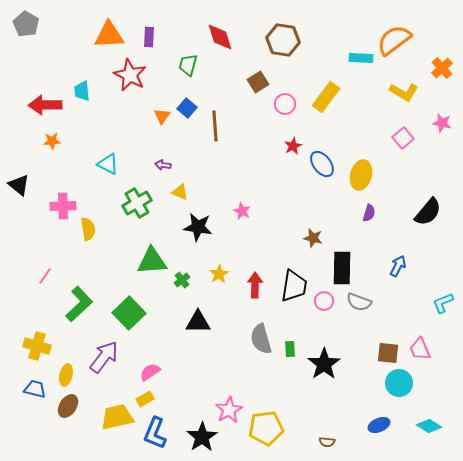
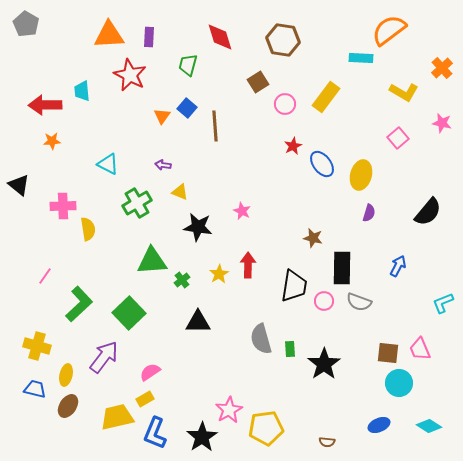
orange semicircle at (394, 40): moved 5 px left, 10 px up
pink square at (403, 138): moved 5 px left
red arrow at (255, 285): moved 7 px left, 20 px up
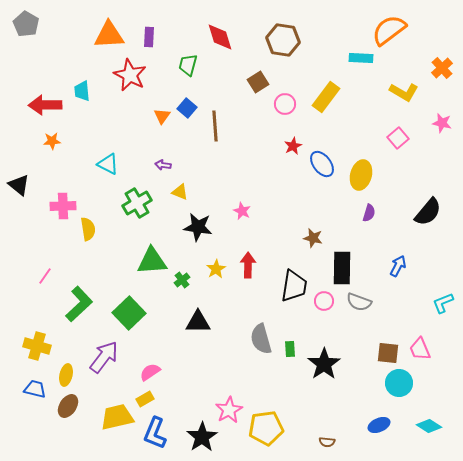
yellow star at (219, 274): moved 3 px left, 5 px up
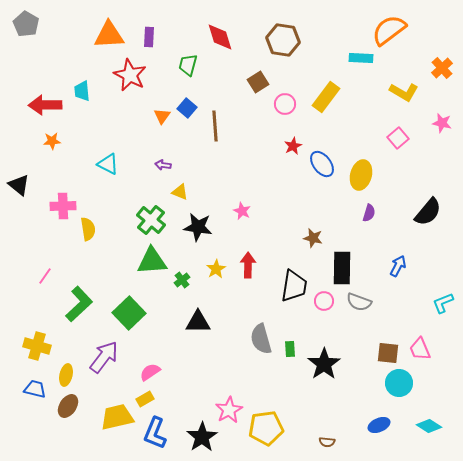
green cross at (137, 203): moved 14 px right, 17 px down; rotated 20 degrees counterclockwise
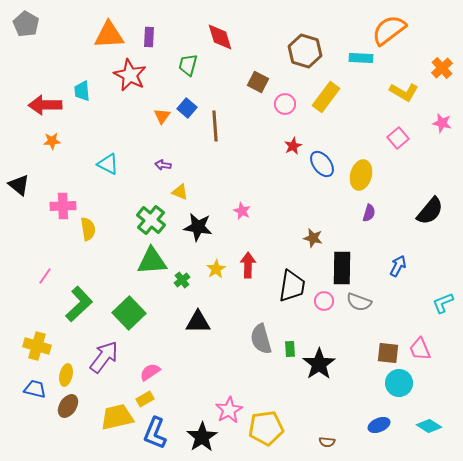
brown hexagon at (283, 40): moved 22 px right, 11 px down; rotated 8 degrees clockwise
brown square at (258, 82): rotated 30 degrees counterclockwise
black semicircle at (428, 212): moved 2 px right, 1 px up
black trapezoid at (294, 286): moved 2 px left
black star at (324, 364): moved 5 px left
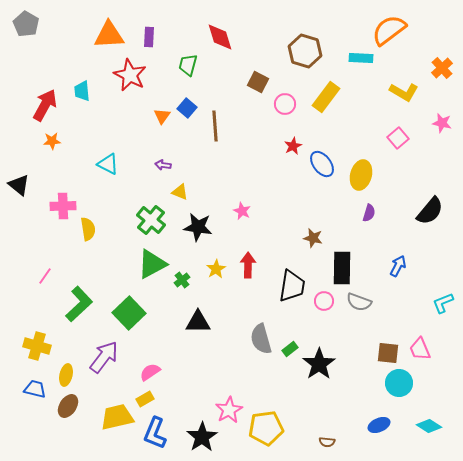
red arrow at (45, 105): rotated 120 degrees clockwise
green triangle at (152, 261): moved 3 px down; rotated 24 degrees counterclockwise
green rectangle at (290, 349): rotated 56 degrees clockwise
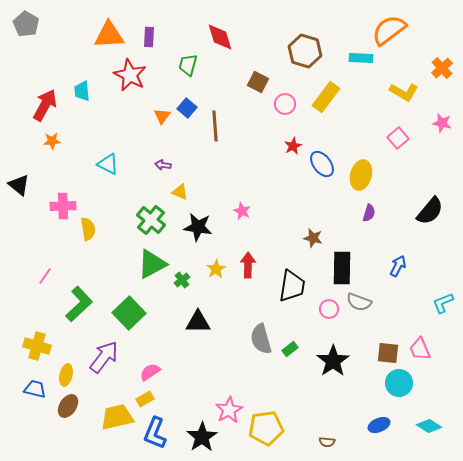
pink circle at (324, 301): moved 5 px right, 8 px down
black star at (319, 364): moved 14 px right, 3 px up
